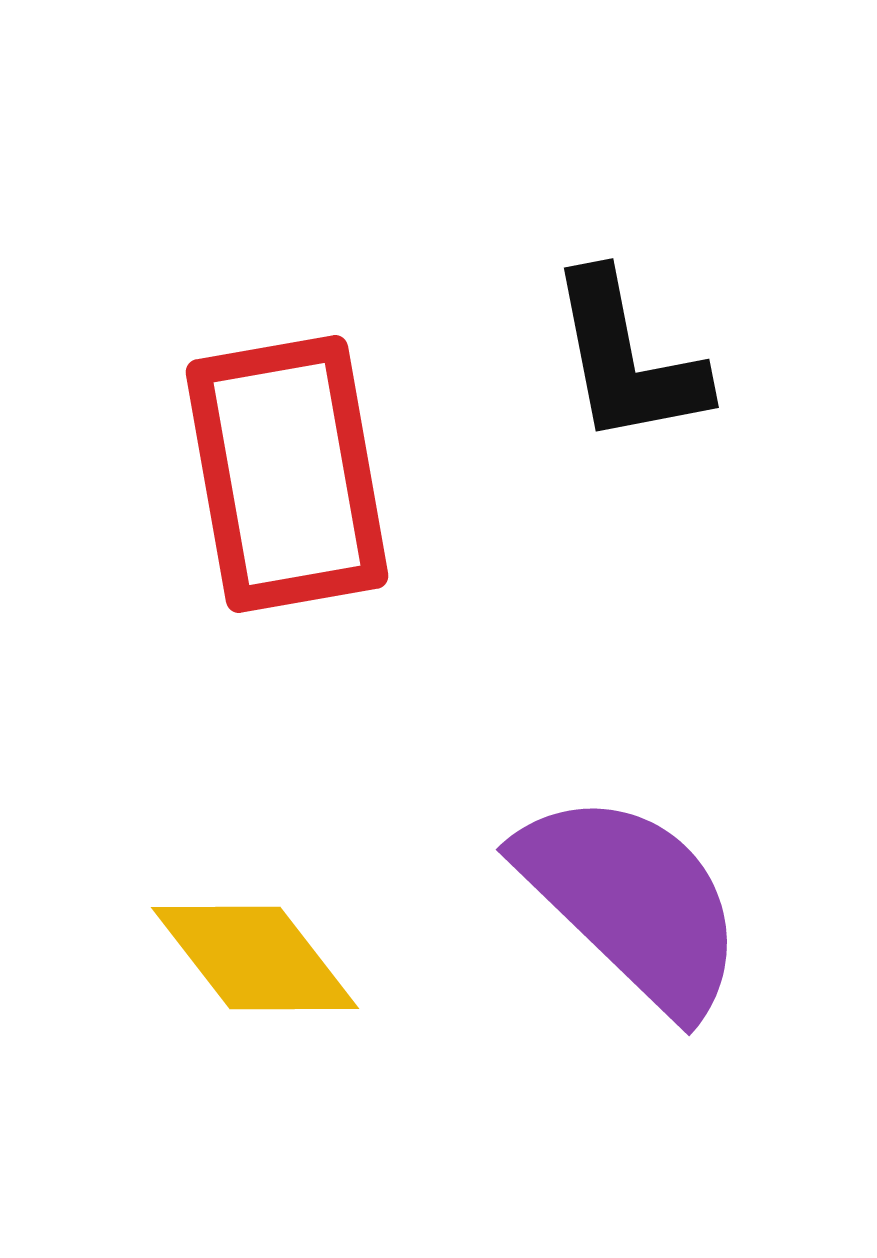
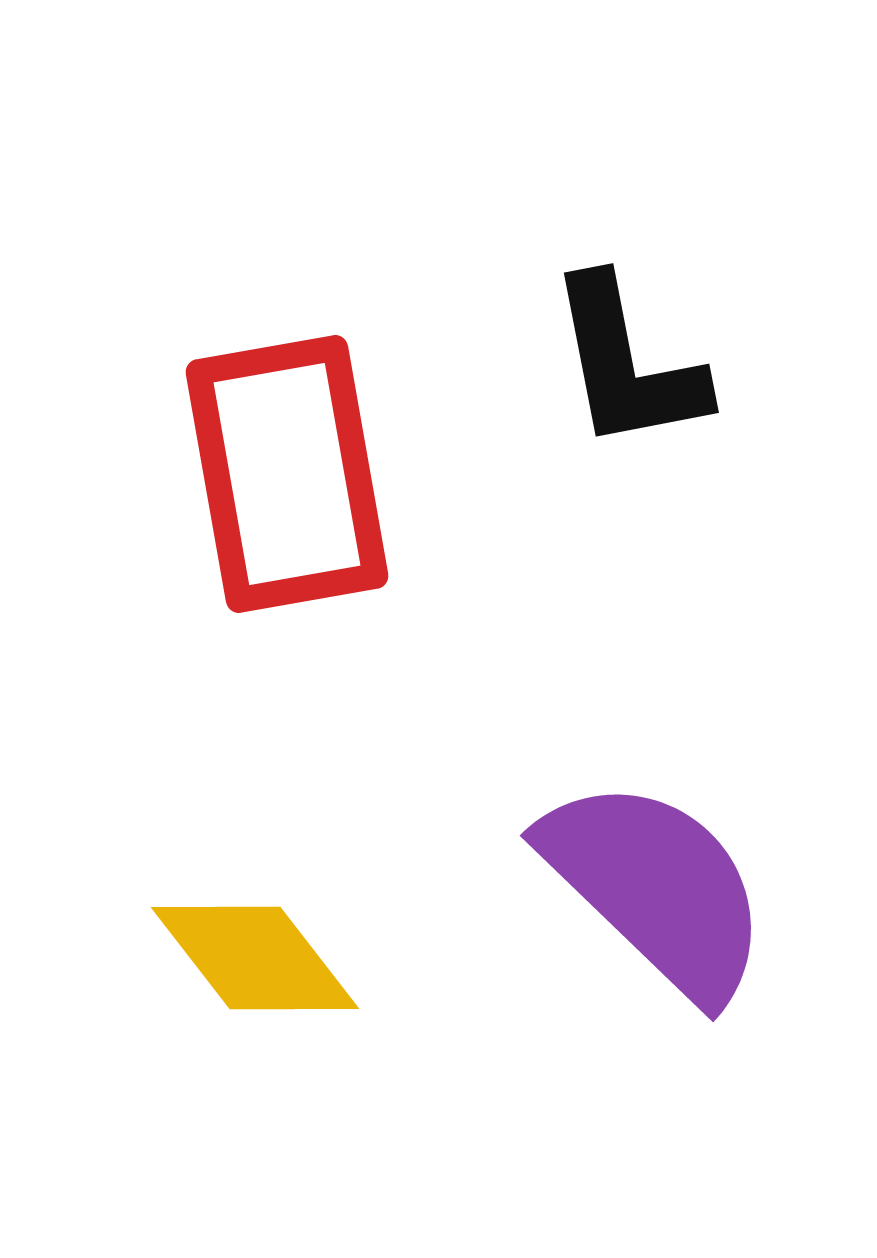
black L-shape: moved 5 px down
purple semicircle: moved 24 px right, 14 px up
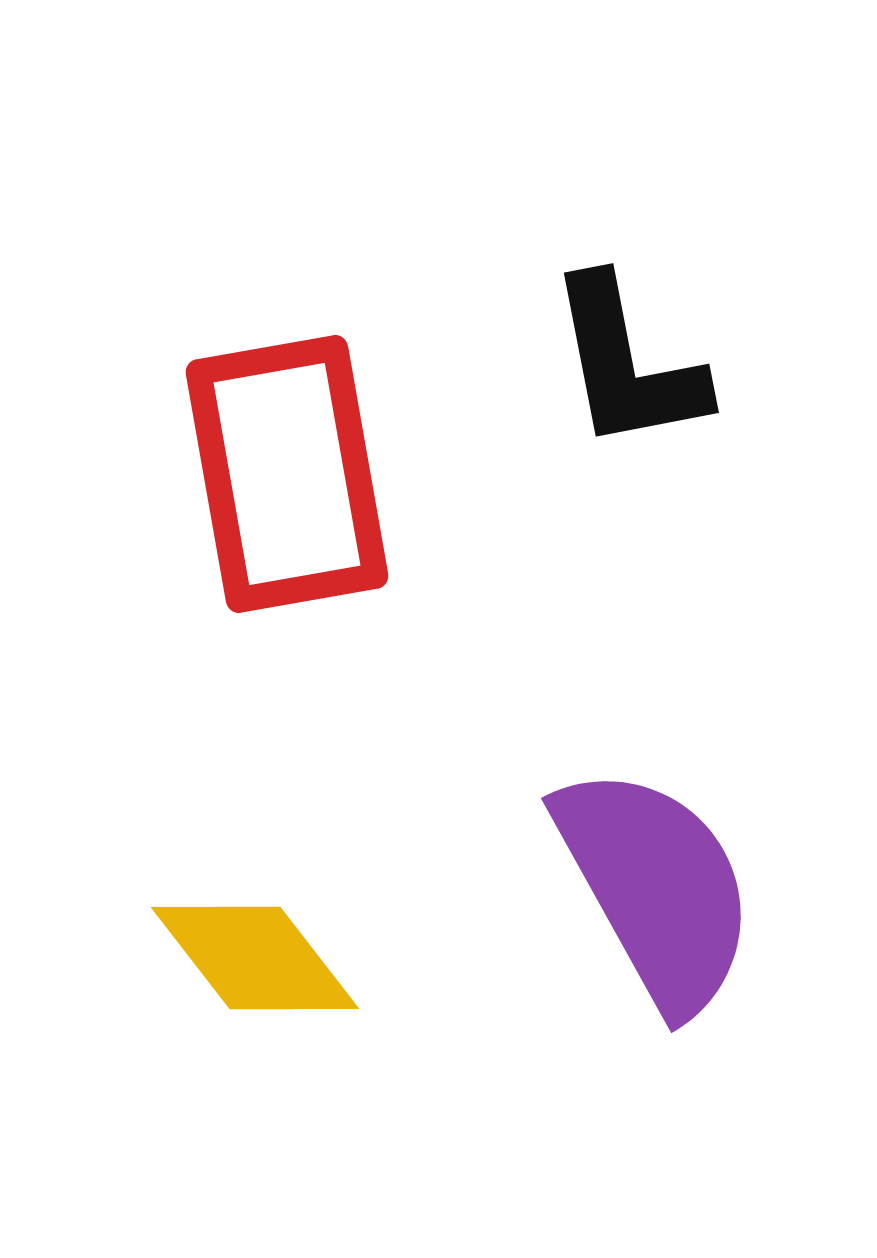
purple semicircle: rotated 17 degrees clockwise
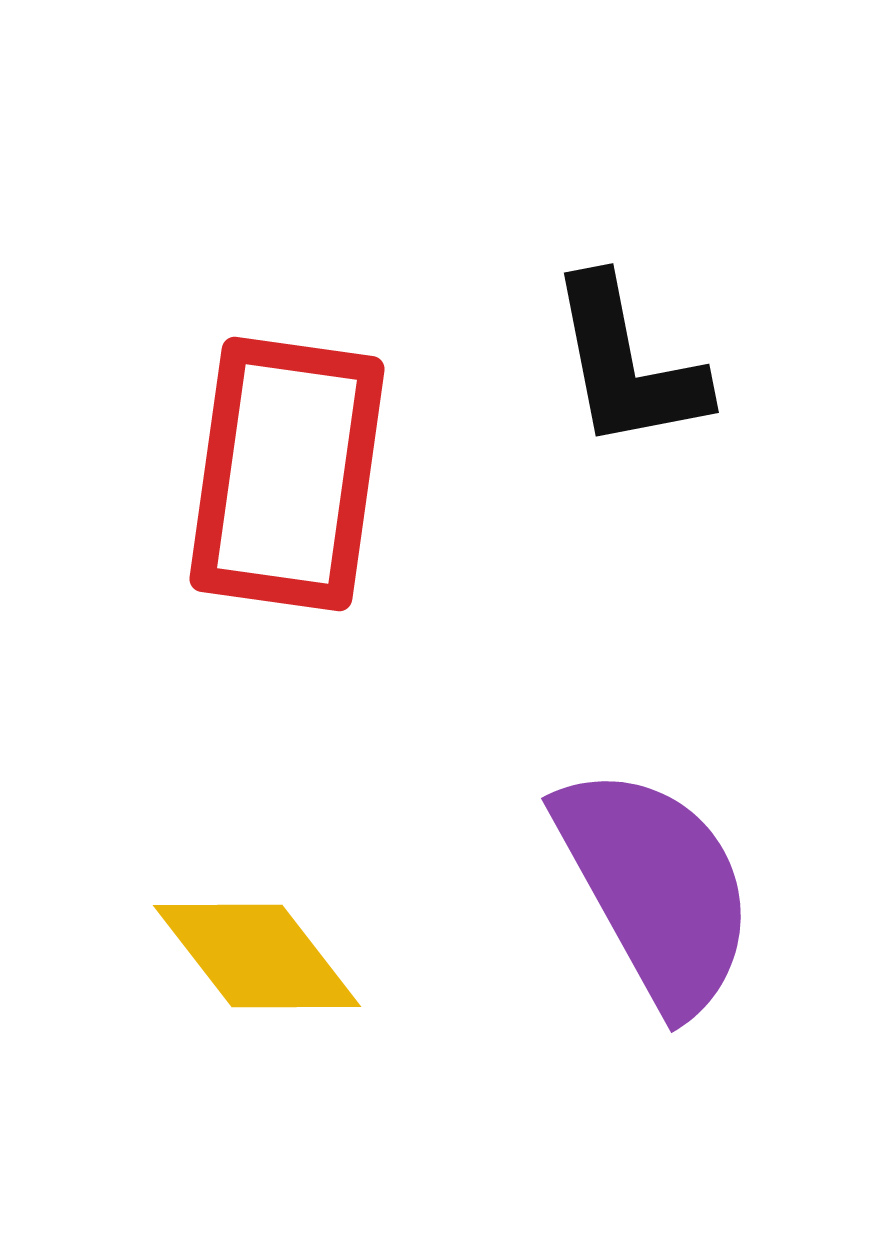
red rectangle: rotated 18 degrees clockwise
yellow diamond: moved 2 px right, 2 px up
